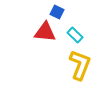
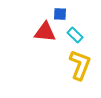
blue square: moved 3 px right, 2 px down; rotated 24 degrees counterclockwise
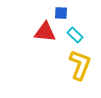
blue square: moved 1 px right, 1 px up
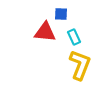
blue square: moved 1 px down
cyan rectangle: moved 1 px left, 2 px down; rotated 21 degrees clockwise
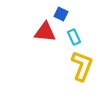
blue square: rotated 24 degrees clockwise
yellow L-shape: moved 2 px right, 1 px down
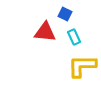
blue square: moved 4 px right
yellow L-shape: rotated 112 degrees counterclockwise
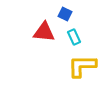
red triangle: moved 1 px left
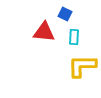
cyan rectangle: rotated 28 degrees clockwise
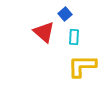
blue square: rotated 24 degrees clockwise
red triangle: rotated 35 degrees clockwise
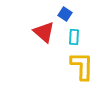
blue square: rotated 16 degrees counterclockwise
yellow L-shape: rotated 92 degrees clockwise
